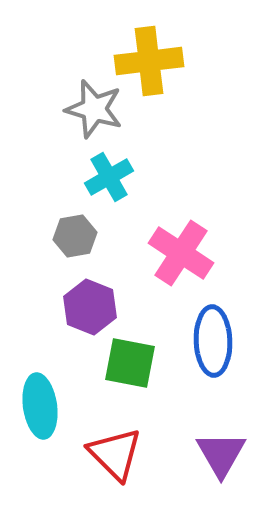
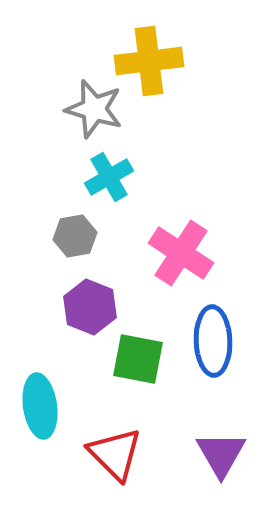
green square: moved 8 px right, 4 px up
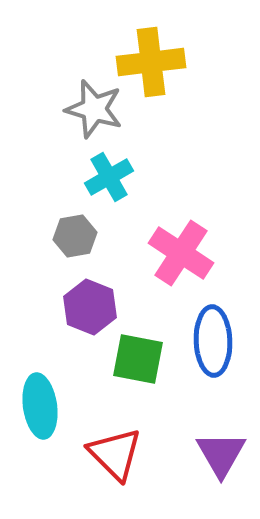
yellow cross: moved 2 px right, 1 px down
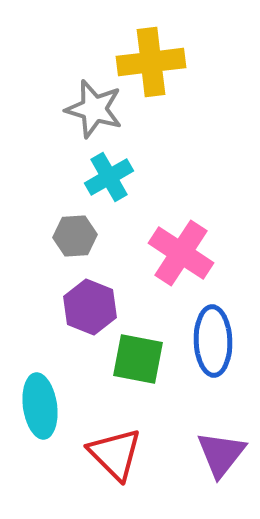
gray hexagon: rotated 6 degrees clockwise
purple triangle: rotated 8 degrees clockwise
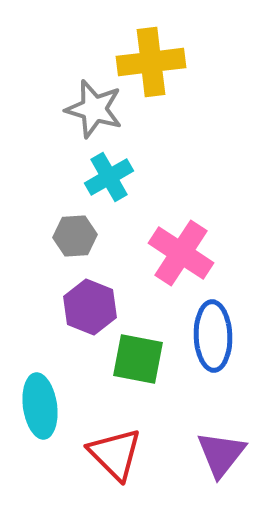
blue ellipse: moved 5 px up
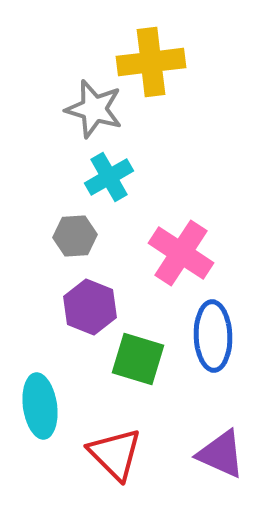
green square: rotated 6 degrees clockwise
purple triangle: rotated 44 degrees counterclockwise
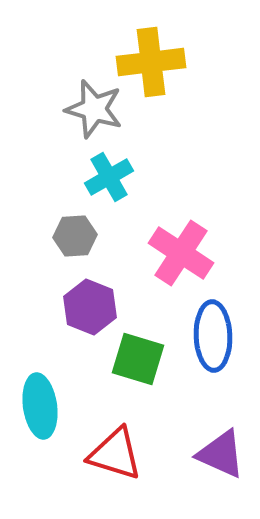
red triangle: rotated 28 degrees counterclockwise
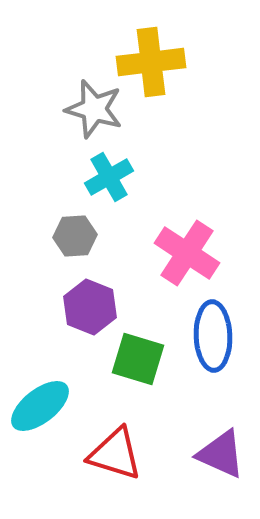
pink cross: moved 6 px right
cyan ellipse: rotated 60 degrees clockwise
